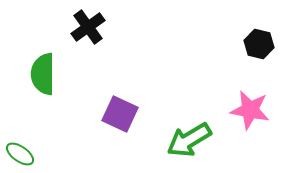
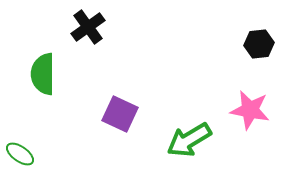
black hexagon: rotated 20 degrees counterclockwise
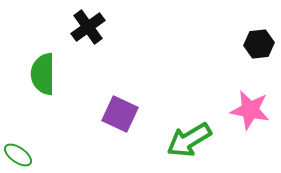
green ellipse: moved 2 px left, 1 px down
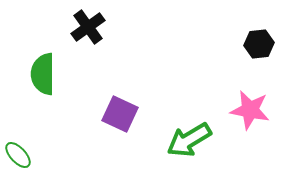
green ellipse: rotated 12 degrees clockwise
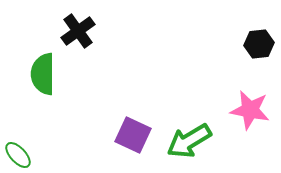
black cross: moved 10 px left, 4 px down
purple square: moved 13 px right, 21 px down
green arrow: moved 1 px down
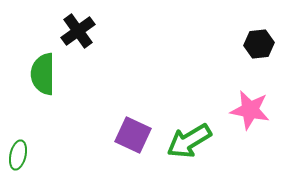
green ellipse: rotated 56 degrees clockwise
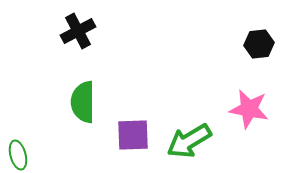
black cross: rotated 8 degrees clockwise
green semicircle: moved 40 px right, 28 px down
pink star: moved 1 px left, 1 px up
purple square: rotated 27 degrees counterclockwise
green ellipse: rotated 28 degrees counterclockwise
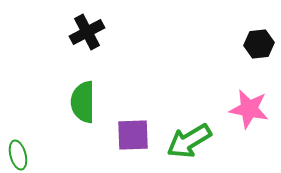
black cross: moved 9 px right, 1 px down
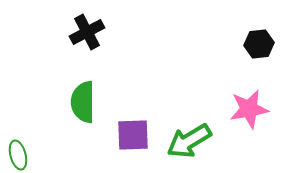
pink star: rotated 21 degrees counterclockwise
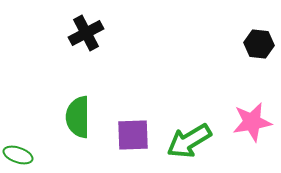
black cross: moved 1 px left, 1 px down
black hexagon: rotated 12 degrees clockwise
green semicircle: moved 5 px left, 15 px down
pink star: moved 3 px right, 13 px down
green ellipse: rotated 56 degrees counterclockwise
